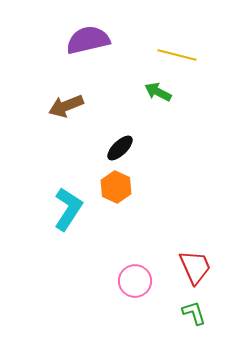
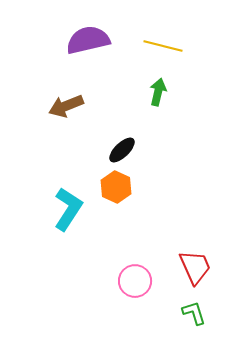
yellow line: moved 14 px left, 9 px up
green arrow: rotated 76 degrees clockwise
black ellipse: moved 2 px right, 2 px down
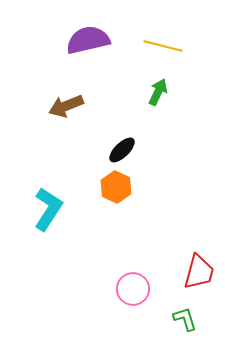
green arrow: rotated 12 degrees clockwise
cyan L-shape: moved 20 px left
red trapezoid: moved 4 px right, 5 px down; rotated 39 degrees clockwise
pink circle: moved 2 px left, 8 px down
green L-shape: moved 9 px left, 6 px down
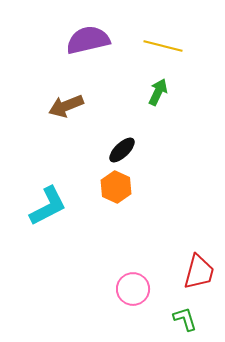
cyan L-shape: moved 3 px up; rotated 30 degrees clockwise
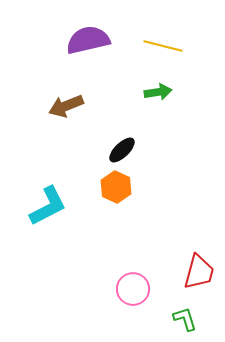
green arrow: rotated 56 degrees clockwise
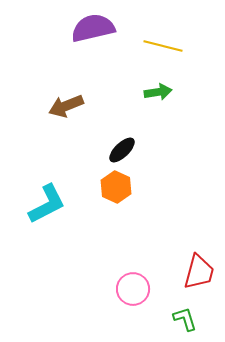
purple semicircle: moved 5 px right, 12 px up
cyan L-shape: moved 1 px left, 2 px up
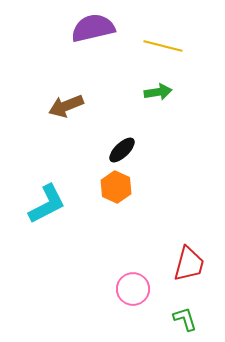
red trapezoid: moved 10 px left, 8 px up
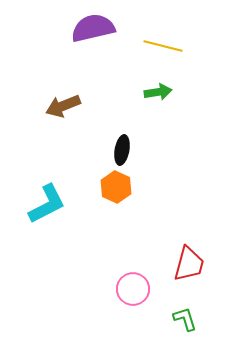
brown arrow: moved 3 px left
black ellipse: rotated 36 degrees counterclockwise
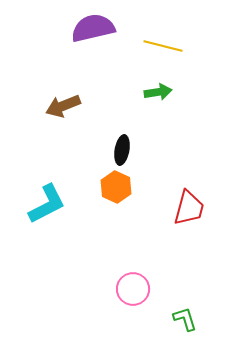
red trapezoid: moved 56 px up
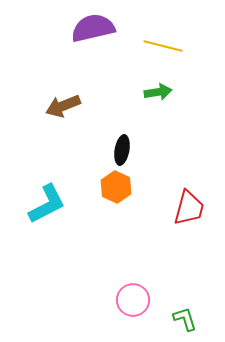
pink circle: moved 11 px down
